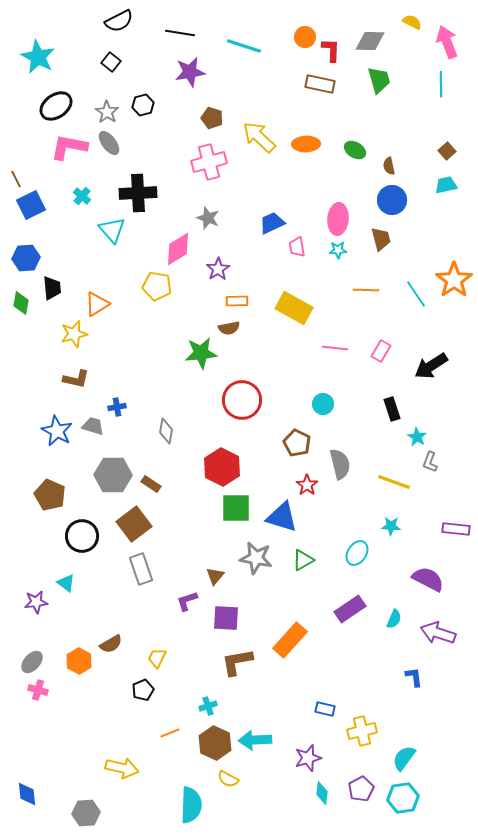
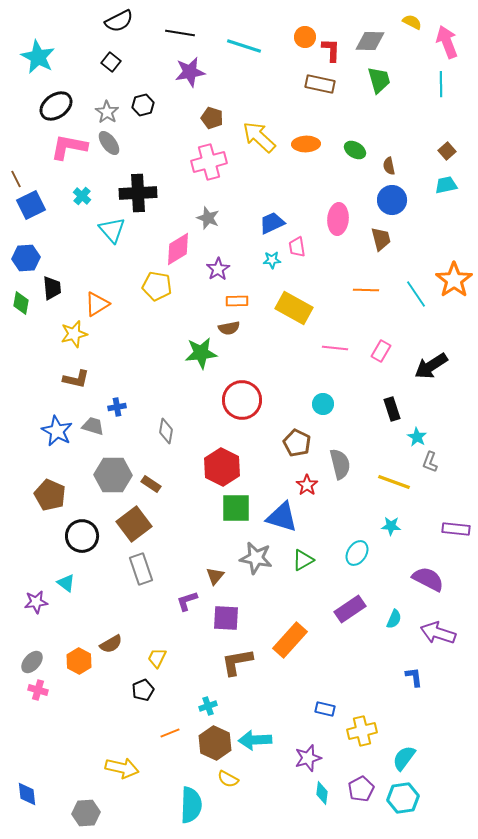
cyan star at (338, 250): moved 66 px left, 10 px down
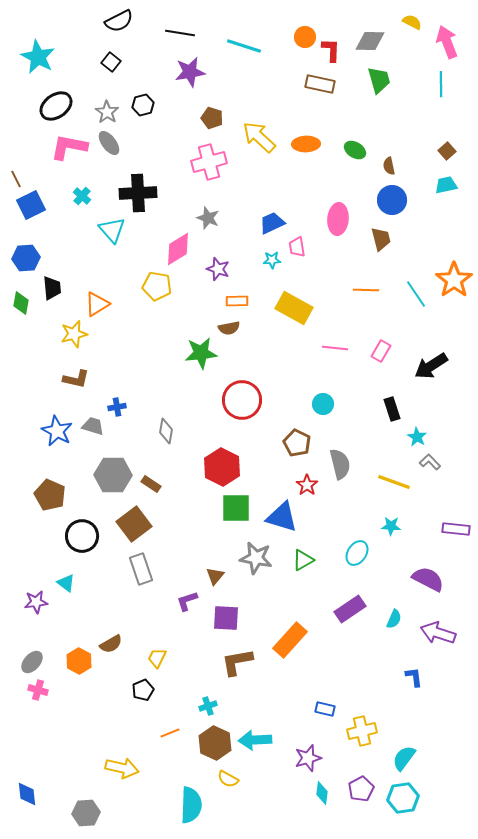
purple star at (218, 269): rotated 20 degrees counterclockwise
gray L-shape at (430, 462): rotated 115 degrees clockwise
